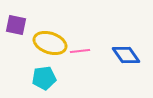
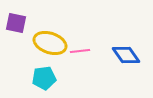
purple square: moved 2 px up
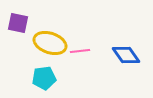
purple square: moved 2 px right
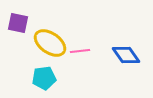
yellow ellipse: rotated 16 degrees clockwise
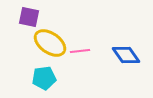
purple square: moved 11 px right, 6 px up
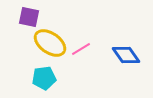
pink line: moved 1 px right, 2 px up; rotated 24 degrees counterclockwise
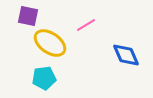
purple square: moved 1 px left, 1 px up
pink line: moved 5 px right, 24 px up
blue diamond: rotated 12 degrees clockwise
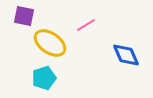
purple square: moved 4 px left
cyan pentagon: rotated 10 degrees counterclockwise
